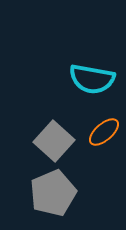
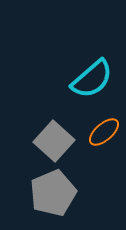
cyan semicircle: rotated 51 degrees counterclockwise
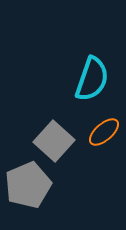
cyan semicircle: rotated 30 degrees counterclockwise
gray pentagon: moved 25 px left, 8 px up
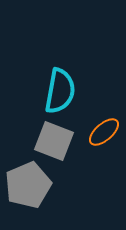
cyan semicircle: moved 32 px left, 12 px down; rotated 9 degrees counterclockwise
gray square: rotated 21 degrees counterclockwise
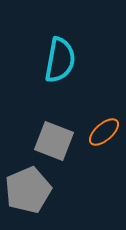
cyan semicircle: moved 31 px up
gray pentagon: moved 5 px down
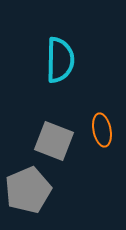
cyan semicircle: rotated 9 degrees counterclockwise
orange ellipse: moved 2 px left, 2 px up; rotated 60 degrees counterclockwise
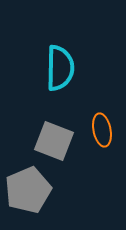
cyan semicircle: moved 8 px down
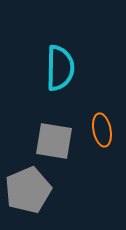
gray square: rotated 12 degrees counterclockwise
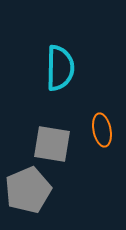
gray square: moved 2 px left, 3 px down
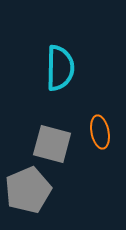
orange ellipse: moved 2 px left, 2 px down
gray square: rotated 6 degrees clockwise
